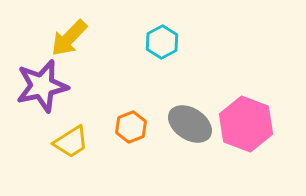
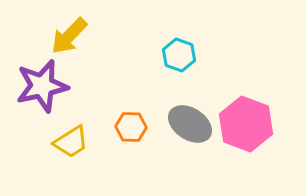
yellow arrow: moved 2 px up
cyan hexagon: moved 17 px right, 13 px down; rotated 12 degrees counterclockwise
orange hexagon: rotated 24 degrees clockwise
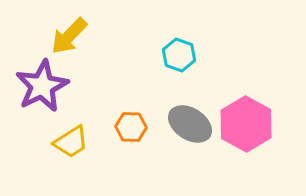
purple star: rotated 14 degrees counterclockwise
pink hexagon: rotated 8 degrees clockwise
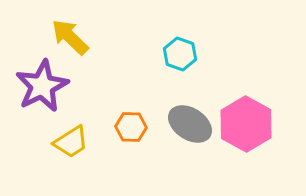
yellow arrow: moved 1 px right, 1 px down; rotated 90 degrees clockwise
cyan hexagon: moved 1 px right, 1 px up
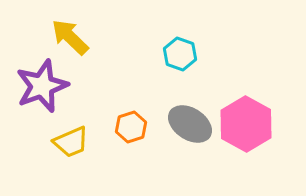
purple star: rotated 6 degrees clockwise
orange hexagon: rotated 20 degrees counterclockwise
yellow trapezoid: rotated 9 degrees clockwise
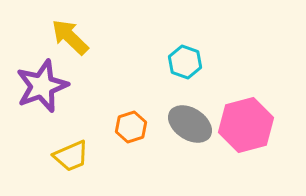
cyan hexagon: moved 5 px right, 8 px down
pink hexagon: moved 1 px down; rotated 16 degrees clockwise
yellow trapezoid: moved 14 px down
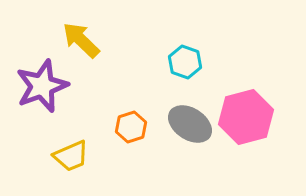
yellow arrow: moved 11 px right, 3 px down
pink hexagon: moved 8 px up
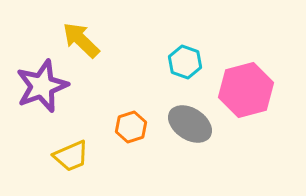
pink hexagon: moved 27 px up
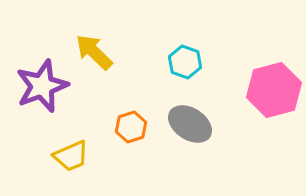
yellow arrow: moved 13 px right, 12 px down
pink hexagon: moved 28 px right
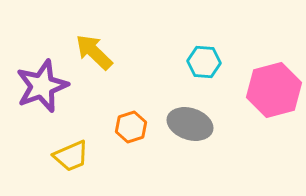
cyan hexagon: moved 19 px right; rotated 16 degrees counterclockwise
gray ellipse: rotated 15 degrees counterclockwise
